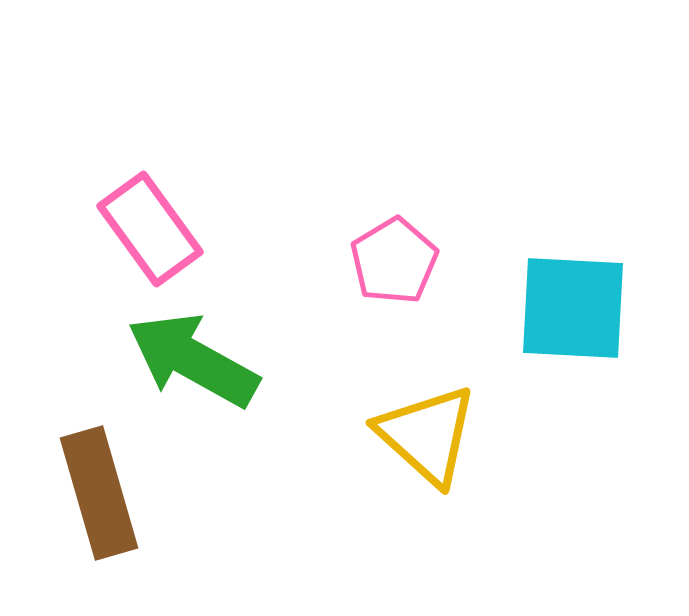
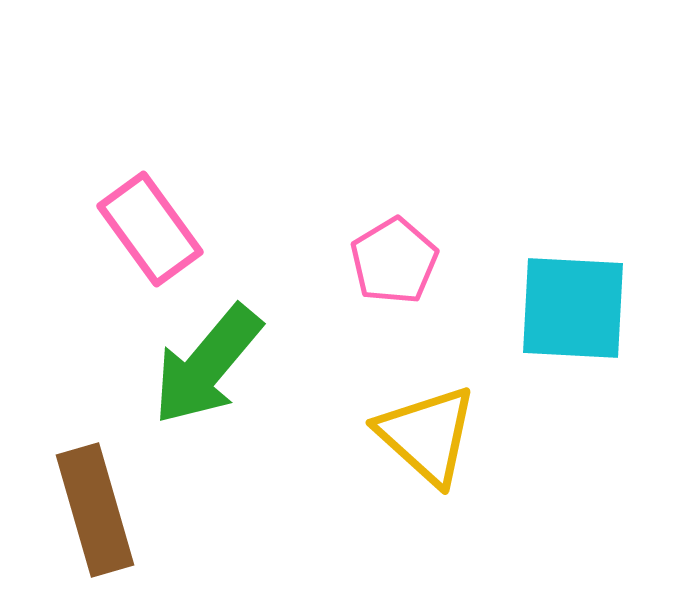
green arrow: moved 14 px right, 5 px down; rotated 79 degrees counterclockwise
brown rectangle: moved 4 px left, 17 px down
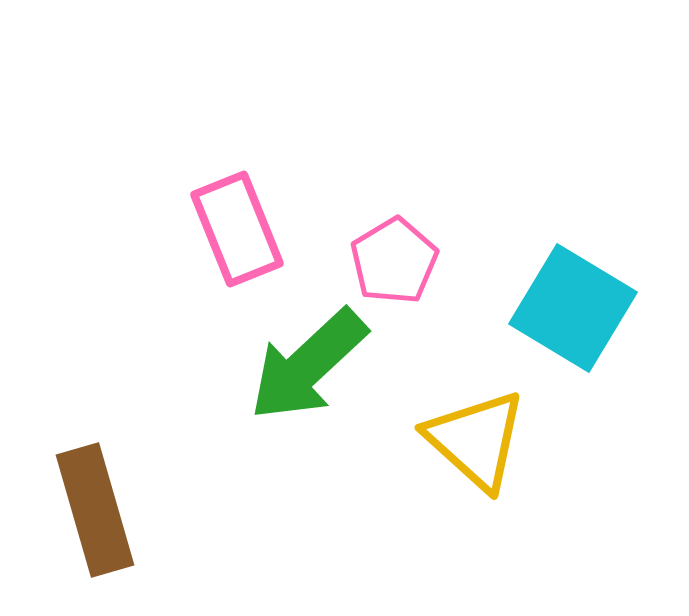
pink rectangle: moved 87 px right; rotated 14 degrees clockwise
cyan square: rotated 28 degrees clockwise
green arrow: moved 101 px right; rotated 7 degrees clockwise
yellow triangle: moved 49 px right, 5 px down
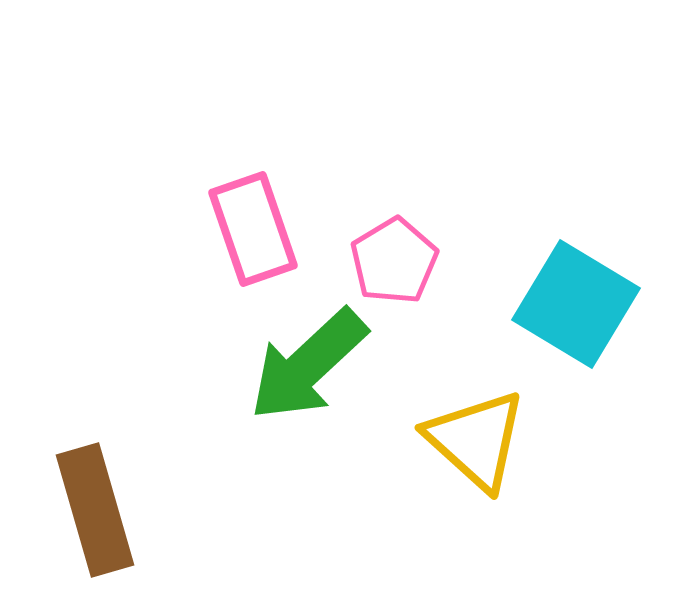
pink rectangle: moved 16 px right; rotated 3 degrees clockwise
cyan square: moved 3 px right, 4 px up
